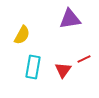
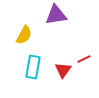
purple triangle: moved 14 px left, 4 px up
yellow semicircle: moved 2 px right
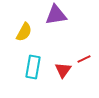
yellow semicircle: moved 3 px up
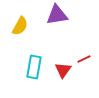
purple triangle: moved 1 px right
yellow semicircle: moved 4 px left, 6 px up
cyan rectangle: moved 1 px right
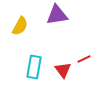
red triangle: rotated 12 degrees counterclockwise
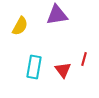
red line: rotated 48 degrees counterclockwise
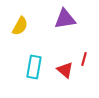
purple triangle: moved 8 px right, 4 px down
red triangle: moved 2 px right; rotated 12 degrees counterclockwise
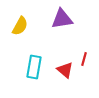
purple triangle: moved 3 px left
